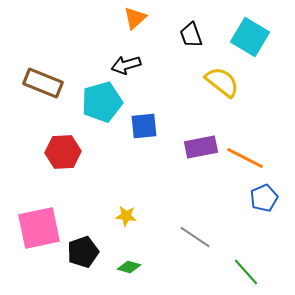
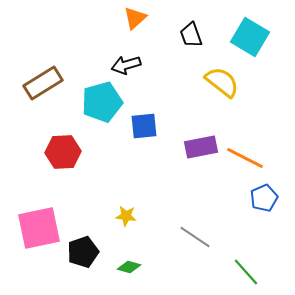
brown rectangle: rotated 54 degrees counterclockwise
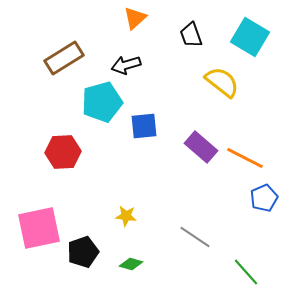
brown rectangle: moved 21 px right, 25 px up
purple rectangle: rotated 52 degrees clockwise
green diamond: moved 2 px right, 3 px up
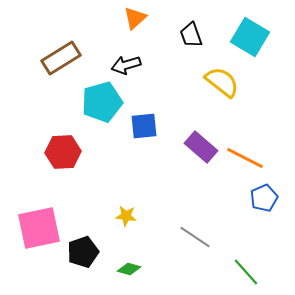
brown rectangle: moved 3 px left
green diamond: moved 2 px left, 5 px down
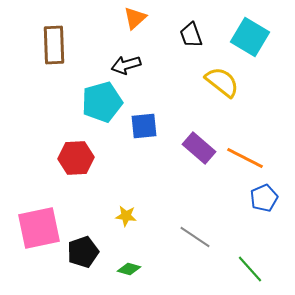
brown rectangle: moved 7 px left, 13 px up; rotated 60 degrees counterclockwise
purple rectangle: moved 2 px left, 1 px down
red hexagon: moved 13 px right, 6 px down
green line: moved 4 px right, 3 px up
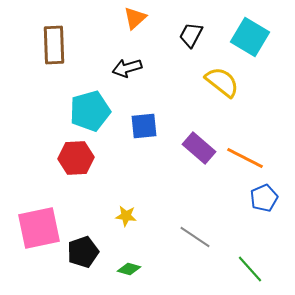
black trapezoid: rotated 48 degrees clockwise
black arrow: moved 1 px right, 3 px down
cyan pentagon: moved 12 px left, 9 px down
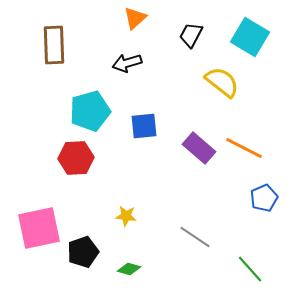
black arrow: moved 5 px up
orange line: moved 1 px left, 10 px up
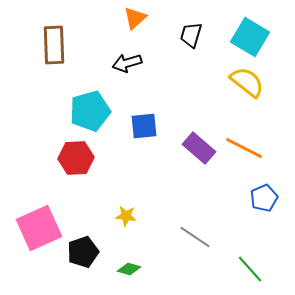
black trapezoid: rotated 12 degrees counterclockwise
yellow semicircle: moved 25 px right
pink square: rotated 12 degrees counterclockwise
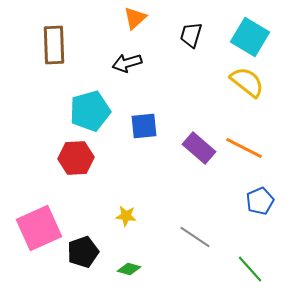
blue pentagon: moved 4 px left, 3 px down
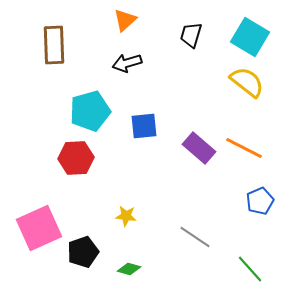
orange triangle: moved 10 px left, 2 px down
